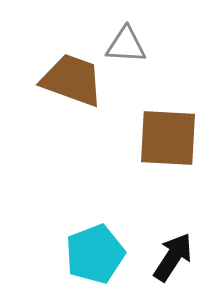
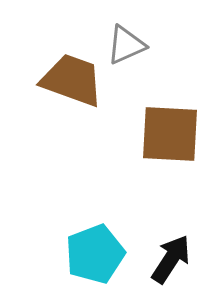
gray triangle: rotated 27 degrees counterclockwise
brown square: moved 2 px right, 4 px up
black arrow: moved 2 px left, 2 px down
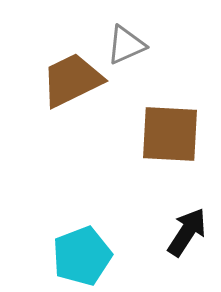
brown trapezoid: rotated 46 degrees counterclockwise
cyan pentagon: moved 13 px left, 2 px down
black arrow: moved 16 px right, 27 px up
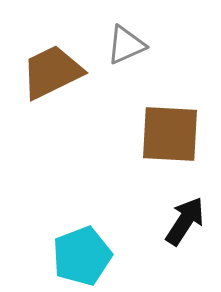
brown trapezoid: moved 20 px left, 8 px up
black arrow: moved 2 px left, 11 px up
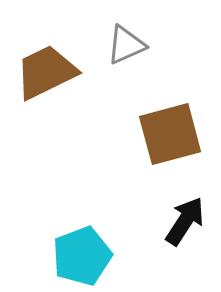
brown trapezoid: moved 6 px left
brown square: rotated 18 degrees counterclockwise
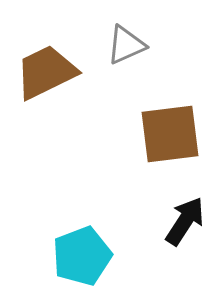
brown square: rotated 8 degrees clockwise
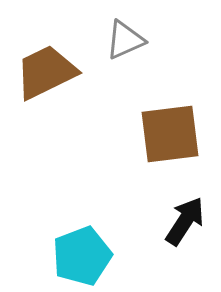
gray triangle: moved 1 px left, 5 px up
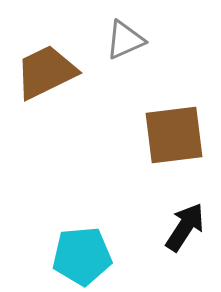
brown square: moved 4 px right, 1 px down
black arrow: moved 6 px down
cyan pentagon: rotated 16 degrees clockwise
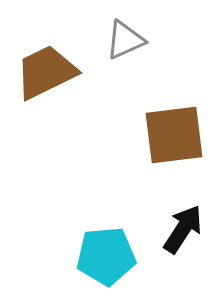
black arrow: moved 2 px left, 2 px down
cyan pentagon: moved 24 px right
